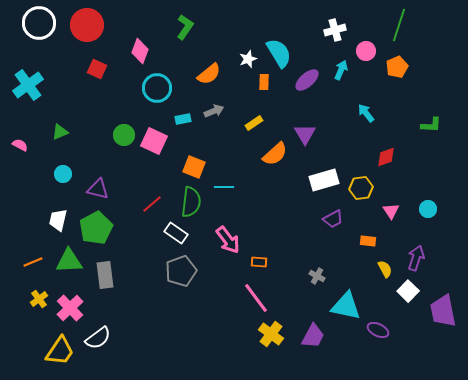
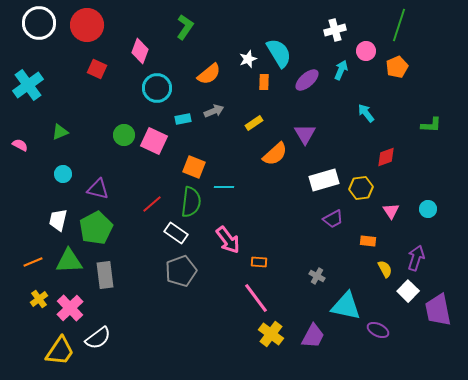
purple trapezoid at (443, 311): moved 5 px left, 1 px up
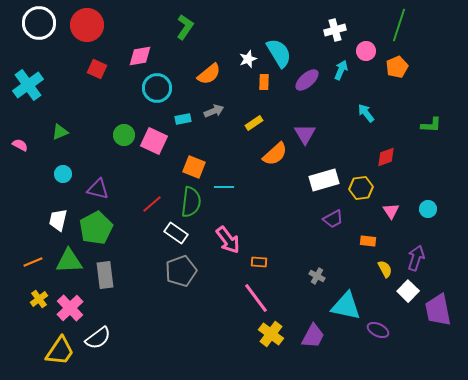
pink diamond at (140, 51): moved 5 px down; rotated 60 degrees clockwise
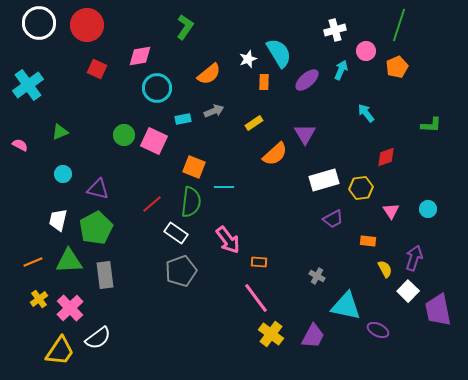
purple arrow at (416, 258): moved 2 px left
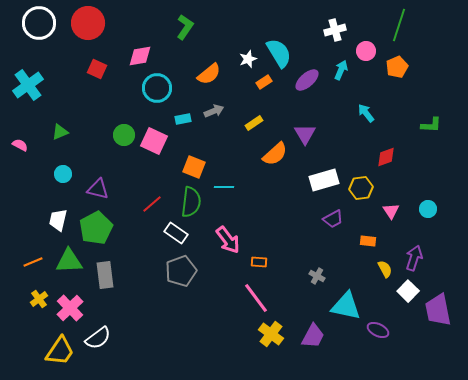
red circle at (87, 25): moved 1 px right, 2 px up
orange rectangle at (264, 82): rotated 56 degrees clockwise
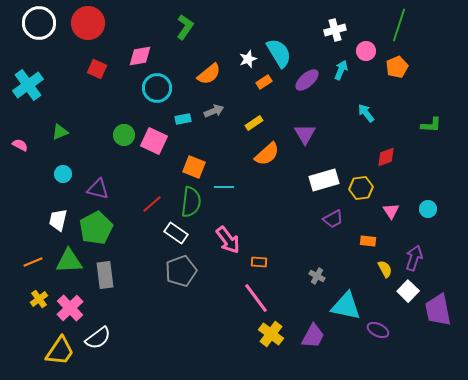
orange semicircle at (275, 154): moved 8 px left
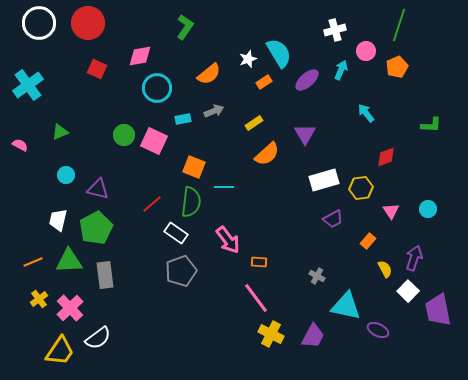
cyan circle at (63, 174): moved 3 px right, 1 px down
orange rectangle at (368, 241): rotated 56 degrees counterclockwise
yellow cross at (271, 334): rotated 10 degrees counterclockwise
